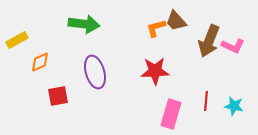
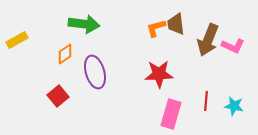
brown trapezoid: moved 3 px down; rotated 35 degrees clockwise
brown arrow: moved 1 px left, 1 px up
orange diamond: moved 25 px right, 8 px up; rotated 10 degrees counterclockwise
red star: moved 4 px right, 3 px down
red square: rotated 30 degrees counterclockwise
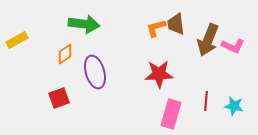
red square: moved 1 px right, 2 px down; rotated 20 degrees clockwise
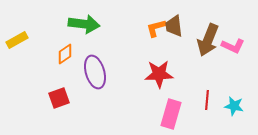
brown trapezoid: moved 2 px left, 2 px down
red line: moved 1 px right, 1 px up
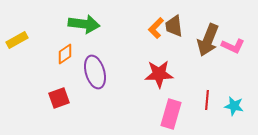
orange L-shape: rotated 30 degrees counterclockwise
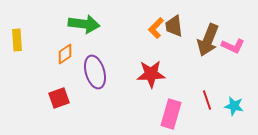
yellow rectangle: rotated 65 degrees counterclockwise
red star: moved 8 px left
red line: rotated 24 degrees counterclockwise
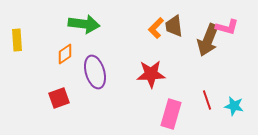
pink L-shape: moved 6 px left, 19 px up; rotated 10 degrees counterclockwise
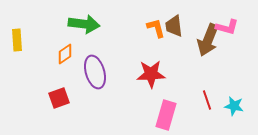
orange L-shape: rotated 120 degrees clockwise
pink rectangle: moved 5 px left, 1 px down
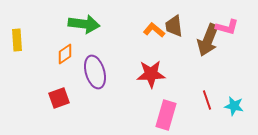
orange L-shape: moved 2 px left, 2 px down; rotated 35 degrees counterclockwise
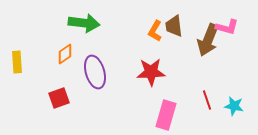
green arrow: moved 1 px up
orange L-shape: moved 1 px right, 1 px down; rotated 100 degrees counterclockwise
yellow rectangle: moved 22 px down
red star: moved 2 px up
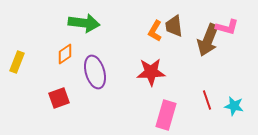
yellow rectangle: rotated 25 degrees clockwise
